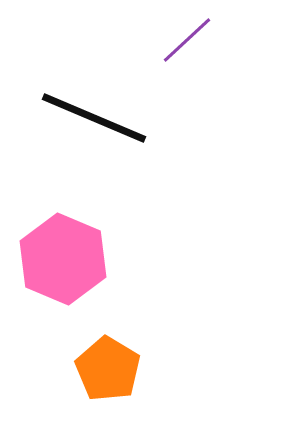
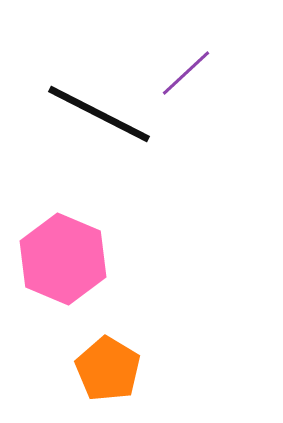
purple line: moved 1 px left, 33 px down
black line: moved 5 px right, 4 px up; rotated 4 degrees clockwise
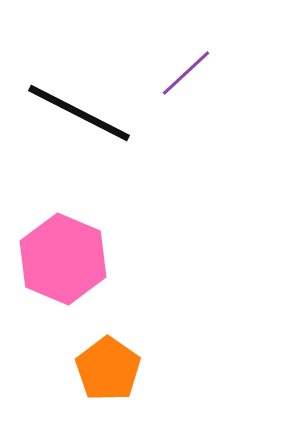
black line: moved 20 px left, 1 px up
orange pentagon: rotated 4 degrees clockwise
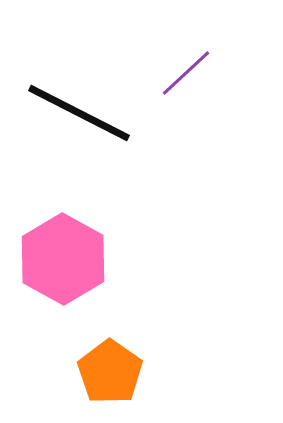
pink hexagon: rotated 6 degrees clockwise
orange pentagon: moved 2 px right, 3 px down
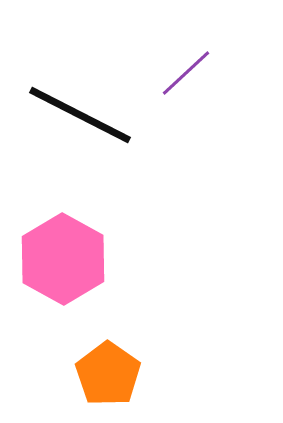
black line: moved 1 px right, 2 px down
orange pentagon: moved 2 px left, 2 px down
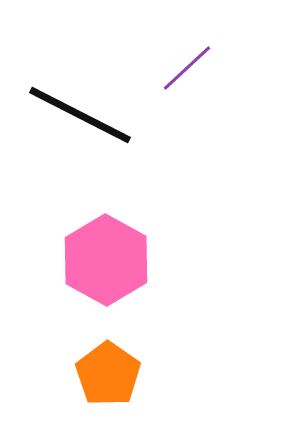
purple line: moved 1 px right, 5 px up
pink hexagon: moved 43 px right, 1 px down
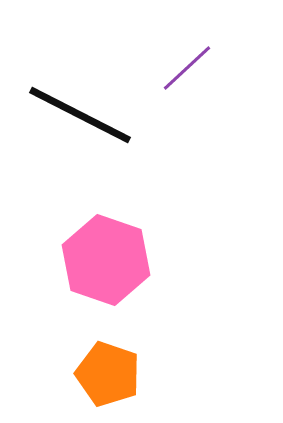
pink hexagon: rotated 10 degrees counterclockwise
orange pentagon: rotated 16 degrees counterclockwise
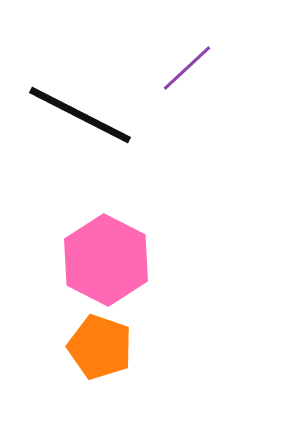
pink hexagon: rotated 8 degrees clockwise
orange pentagon: moved 8 px left, 27 px up
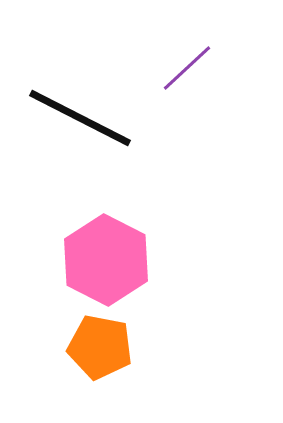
black line: moved 3 px down
orange pentagon: rotated 8 degrees counterclockwise
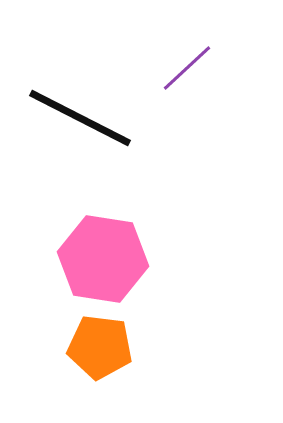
pink hexagon: moved 3 px left, 1 px up; rotated 18 degrees counterclockwise
orange pentagon: rotated 4 degrees counterclockwise
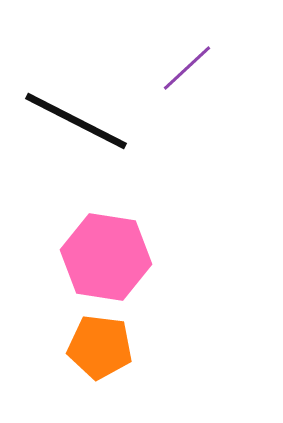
black line: moved 4 px left, 3 px down
pink hexagon: moved 3 px right, 2 px up
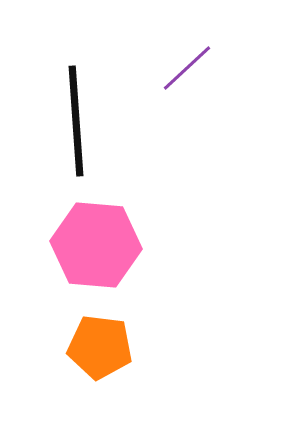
black line: rotated 59 degrees clockwise
pink hexagon: moved 10 px left, 12 px up; rotated 4 degrees counterclockwise
